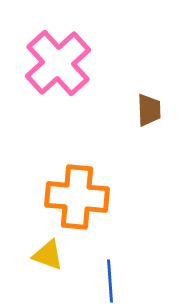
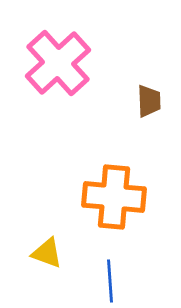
brown trapezoid: moved 9 px up
orange cross: moved 37 px right
yellow triangle: moved 1 px left, 2 px up
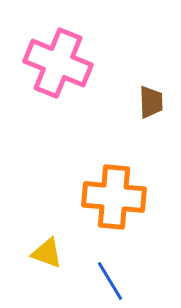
pink cross: rotated 26 degrees counterclockwise
brown trapezoid: moved 2 px right, 1 px down
blue line: rotated 27 degrees counterclockwise
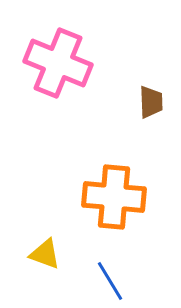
yellow triangle: moved 2 px left, 1 px down
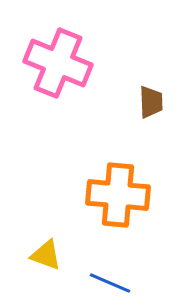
orange cross: moved 4 px right, 2 px up
yellow triangle: moved 1 px right, 1 px down
blue line: moved 2 px down; rotated 36 degrees counterclockwise
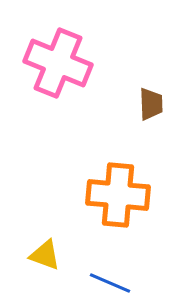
brown trapezoid: moved 2 px down
yellow triangle: moved 1 px left
